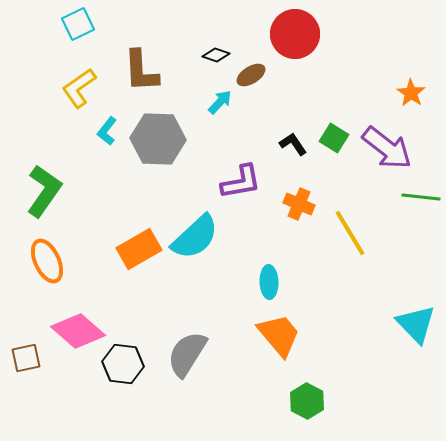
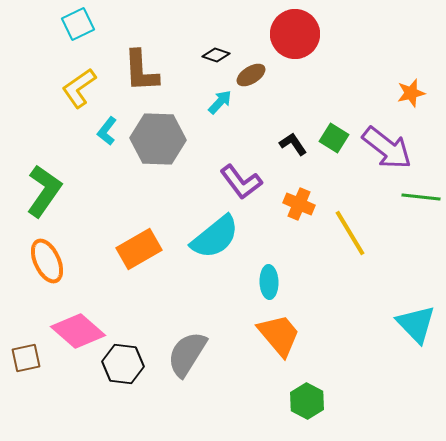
orange star: rotated 24 degrees clockwise
purple L-shape: rotated 63 degrees clockwise
cyan semicircle: moved 20 px right; rotated 4 degrees clockwise
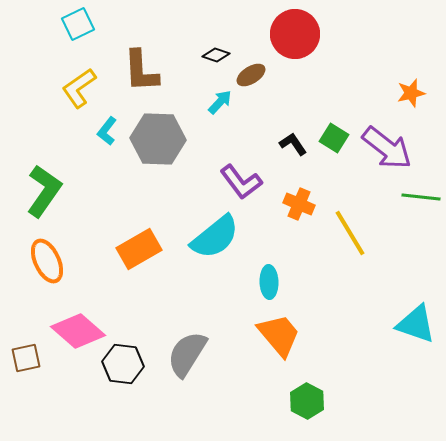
cyan triangle: rotated 27 degrees counterclockwise
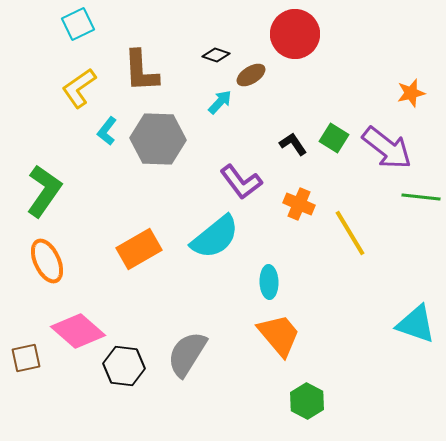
black hexagon: moved 1 px right, 2 px down
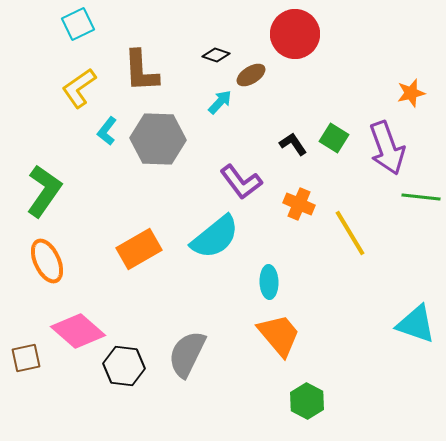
purple arrow: rotated 32 degrees clockwise
gray semicircle: rotated 6 degrees counterclockwise
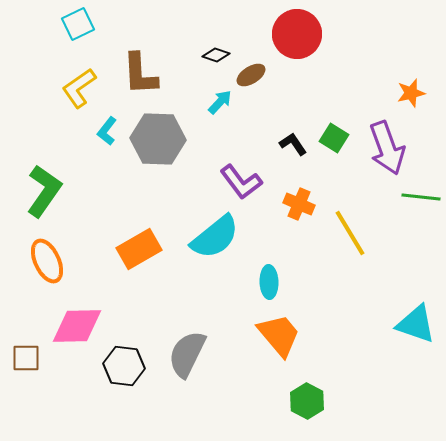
red circle: moved 2 px right
brown L-shape: moved 1 px left, 3 px down
pink diamond: moved 1 px left, 5 px up; rotated 42 degrees counterclockwise
brown square: rotated 12 degrees clockwise
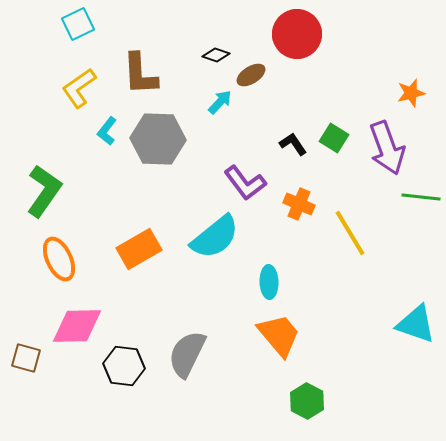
purple L-shape: moved 4 px right, 1 px down
orange ellipse: moved 12 px right, 2 px up
brown square: rotated 16 degrees clockwise
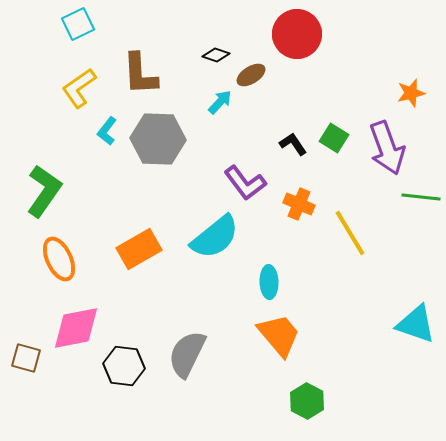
pink diamond: moved 1 px left, 2 px down; rotated 10 degrees counterclockwise
